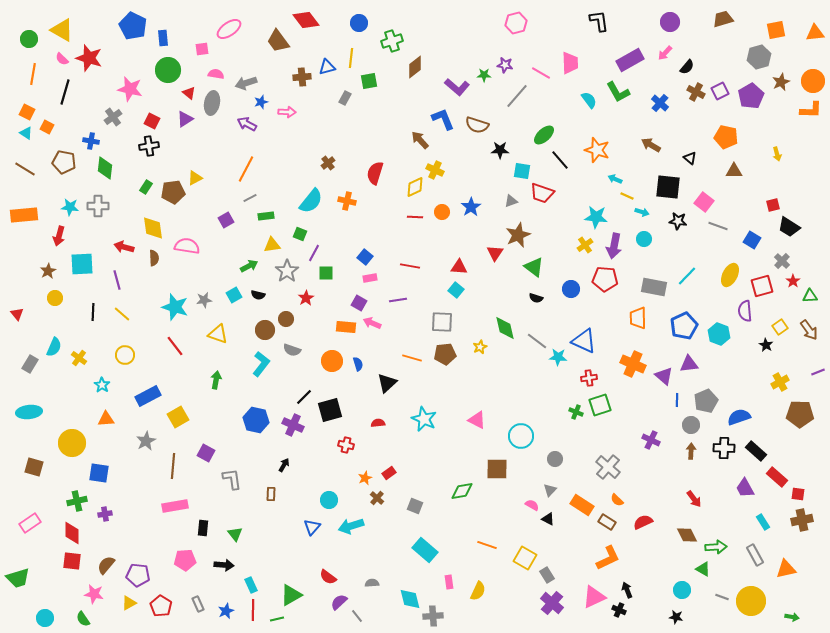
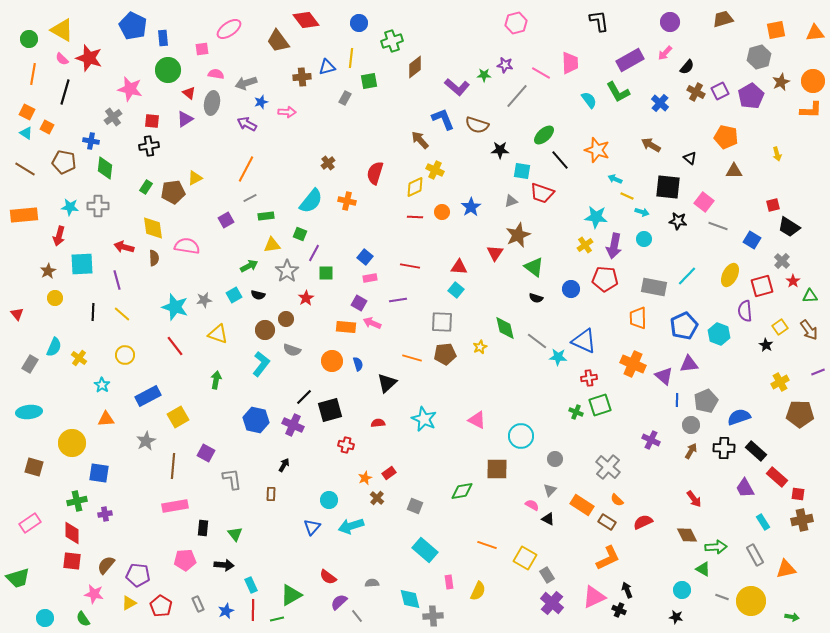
red square at (152, 121): rotated 21 degrees counterclockwise
brown arrow at (691, 451): rotated 28 degrees clockwise
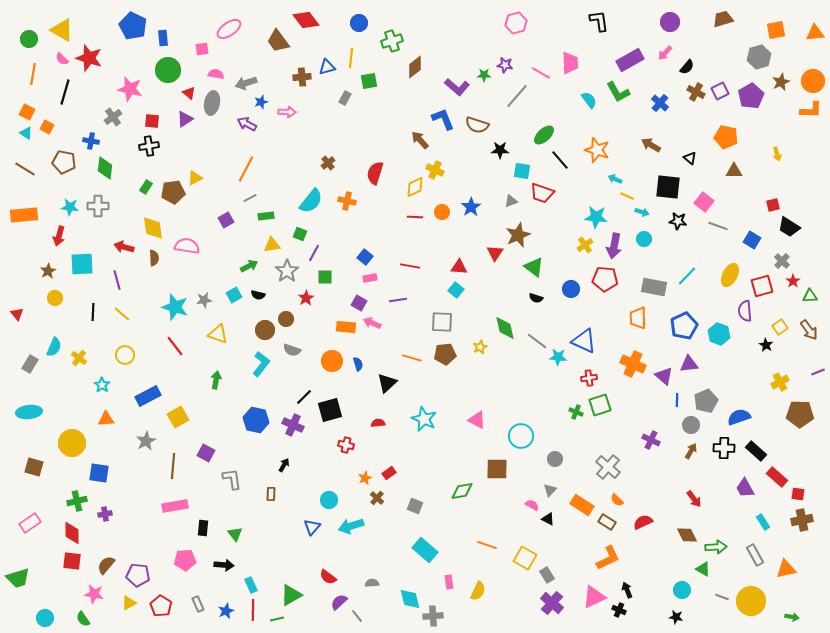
green square at (326, 273): moved 1 px left, 4 px down
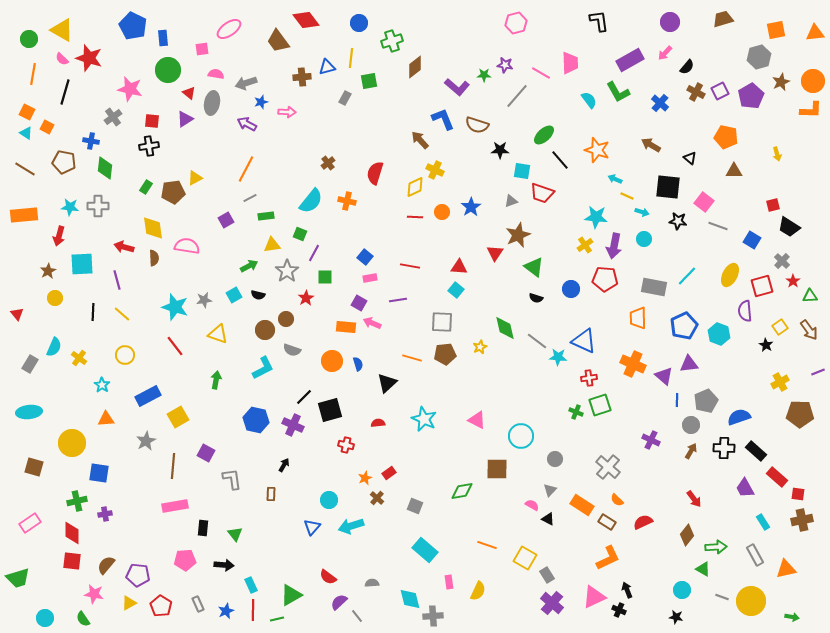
cyan L-shape at (261, 364): moved 2 px right, 4 px down; rotated 25 degrees clockwise
brown diamond at (687, 535): rotated 65 degrees clockwise
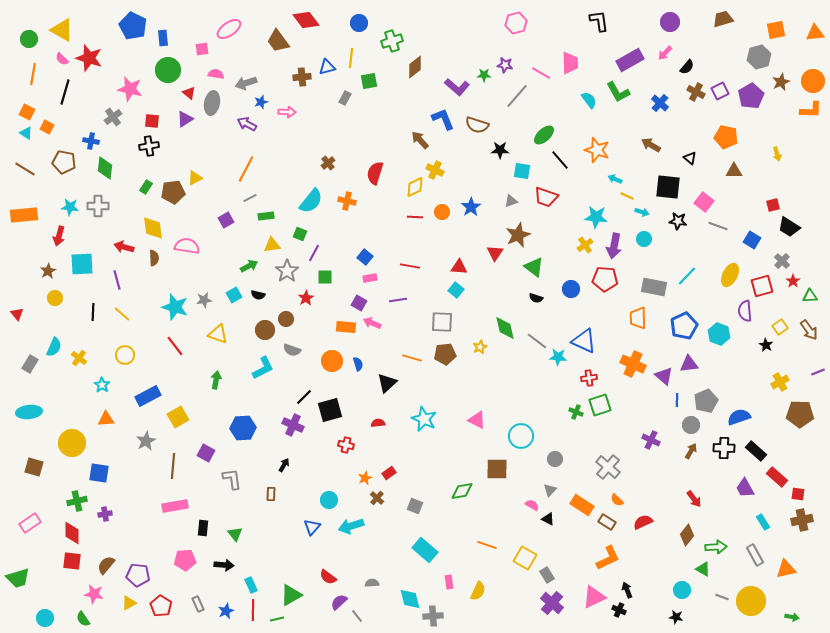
red trapezoid at (542, 193): moved 4 px right, 4 px down
blue hexagon at (256, 420): moved 13 px left, 8 px down; rotated 15 degrees counterclockwise
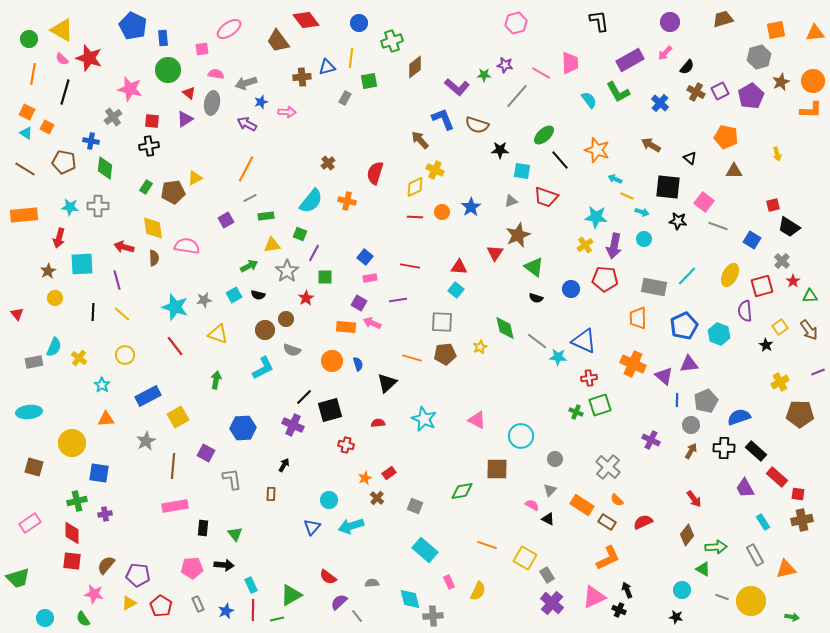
red arrow at (59, 236): moved 2 px down
gray rectangle at (30, 364): moved 4 px right, 2 px up; rotated 48 degrees clockwise
pink pentagon at (185, 560): moved 7 px right, 8 px down
pink rectangle at (449, 582): rotated 16 degrees counterclockwise
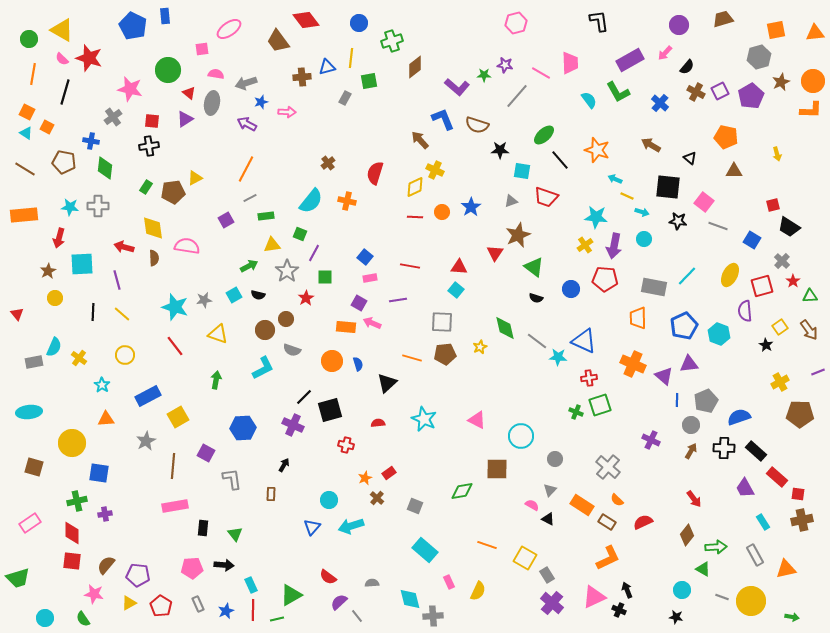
purple circle at (670, 22): moved 9 px right, 3 px down
blue rectangle at (163, 38): moved 2 px right, 22 px up
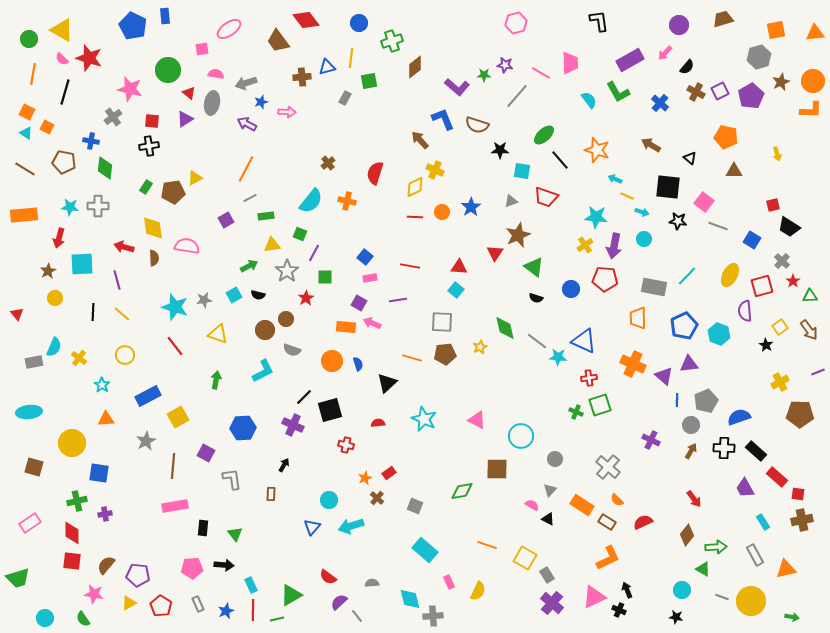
cyan L-shape at (263, 368): moved 3 px down
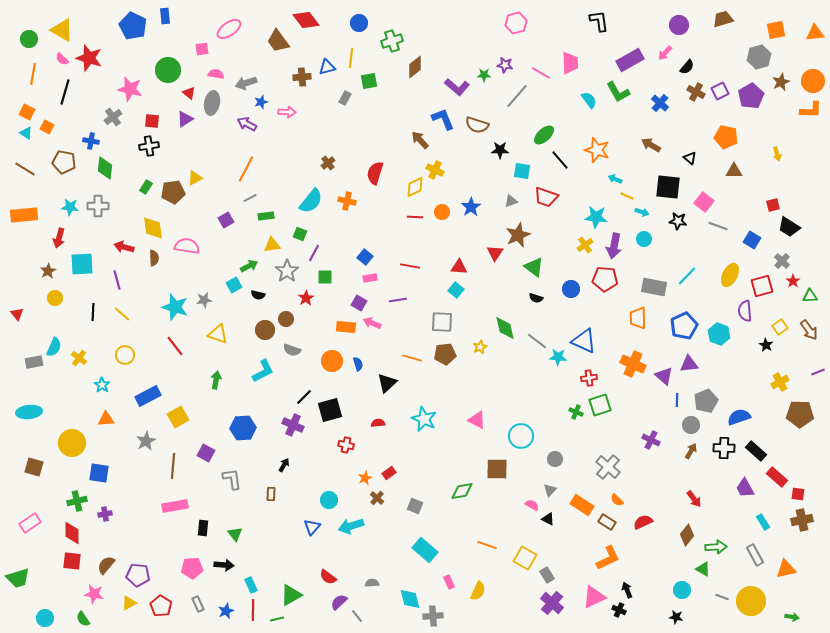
cyan square at (234, 295): moved 10 px up
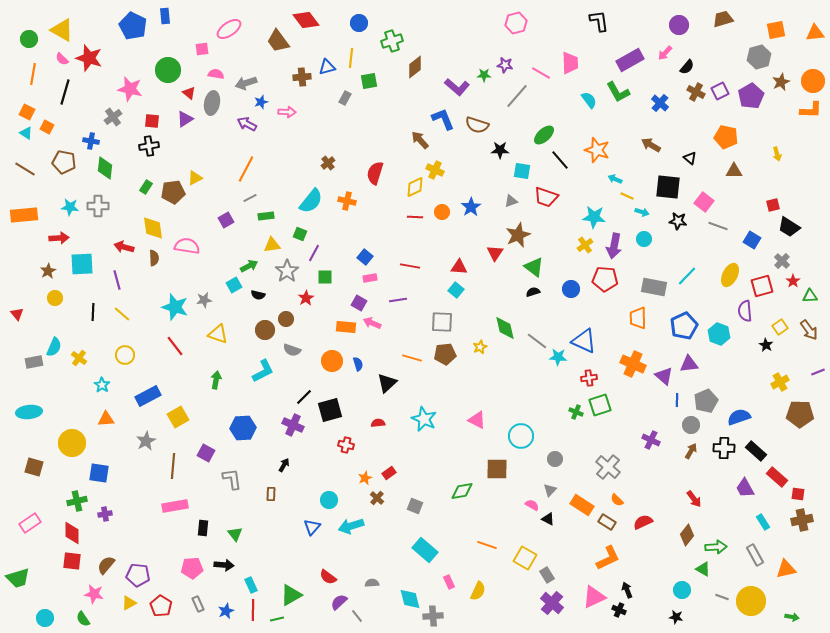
cyan star at (596, 217): moved 2 px left
red arrow at (59, 238): rotated 108 degrees counterclockwise
black semicircle at (536, 298): moved 3 px left, 6 px up; rotated 144 degrees clockwise
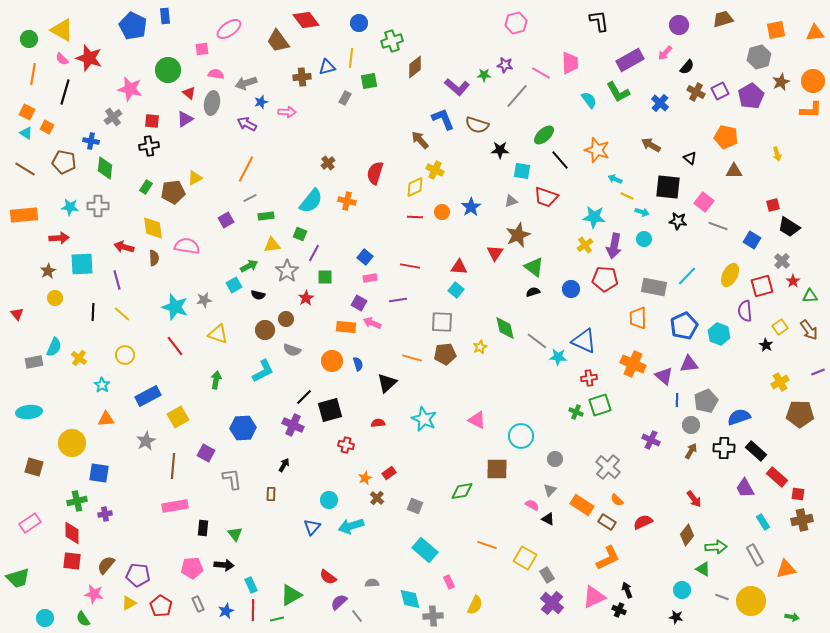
yellow semicircle at (478, 591): moved 3 px left, 14 px down
